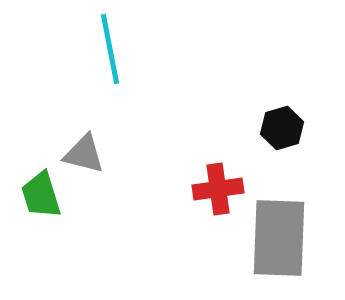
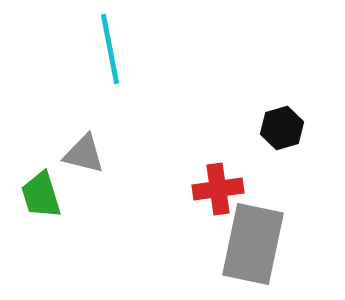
gray rectangle: moved 26 px left, 6 px down; rotated 10 degrees clockwise
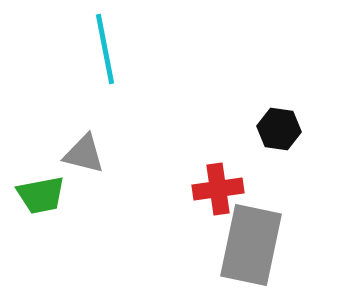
cyan line: moved 5 px left
black hexagon: moved 3 px left, 1 px down; rotated 24 degrees clockwise
green trapezoid: rotated 84 degrees counterclockwise
gray rectangle: moved 2 px left, 1 px down
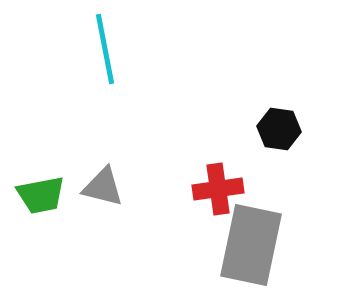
gray triangle: moved 19 px right, 33 px down
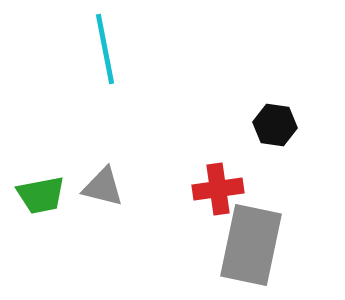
black hexagon: moved 4 px left, 4 px up
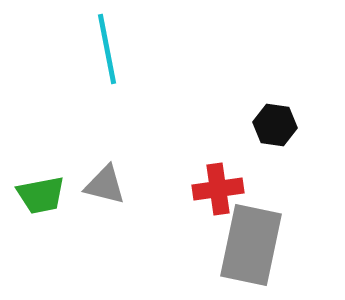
cyan line: moved 2 px right
gray triangle: moved 2 px right, 2 px up
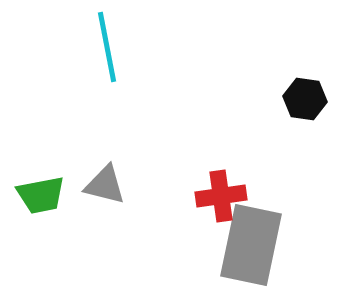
cyan line: moved 2 px up
black hexagon: moved 30 px right, 26 px up
red cross: moved 3 px right, 7 px down
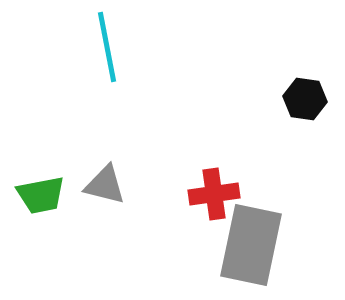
red cross: moved 7 px left, 2 px up
